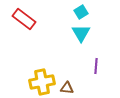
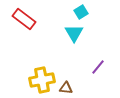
cyan triangle: moved 7 px left
purple line: moved 2 px right, 1 px down; rotated 35 degrees clockwise
yellow cross: moved 2 px up
brown triangle: moved 1 px left
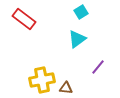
cyan triangle: moved 3 px right, 6 px down; rotated 24 degrees clockwise
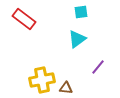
cyan square: rotated 24 degrees clockwise
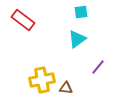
red rectangle: moved 1 px left, 1 px down
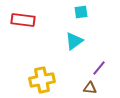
red rectangle: rotated 30 degrees counterclockwise
cyan triangle: moved 3 px left, 2 px down
purple line: moved 1 px right, 1 px down
brown triangle: moved 24 px right
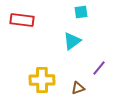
red rectangle: moved 1 px left
cyan triangle: moved 2 px left
yellow cross: rotated 10 degrees clockwise
brown triangle: moved 12 px left; rotated 24 degrees counterclockwise
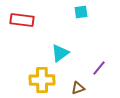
cyan triangle: moved 12 px left, 12 px down
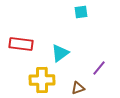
red rectangle: moved 1 px left, 24 px down
